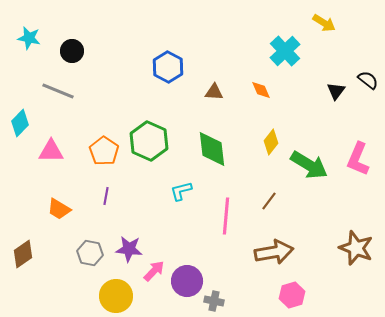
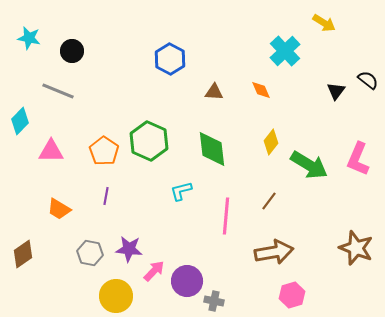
blue hexagon: moved 2 px right, 8 px up
cyan diamond: moved 2 px up
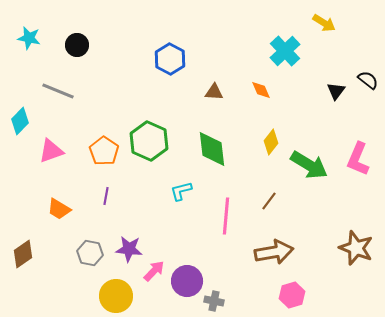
black circle: moved 5 px right, 6 px up
pink triangle: rotated 20 degrees counterclockwise
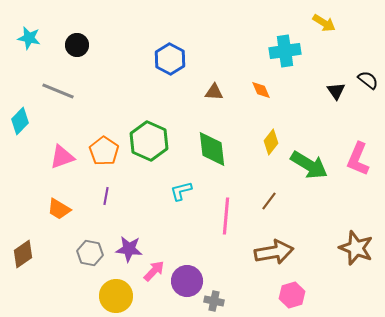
cyan cross: rotated 36 degrees clockwise
black triangle: rotated 12 degrees counterclockwise
pink triangle: moved 11 px right, 6 px down
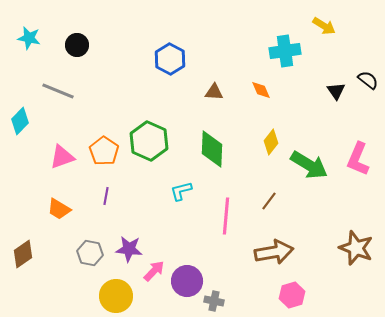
yellow arrow: moved 3 px down
green diamond: rotated 9 degrees clockwise
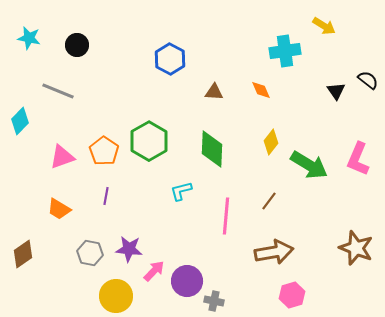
green hexagon: rotated 6 degrees clockwise
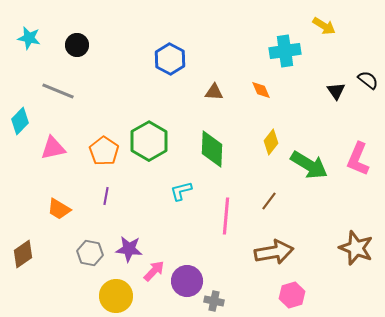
pink triangle: moved 9 px left, 9 px up; rotated 8 degrees clockwise
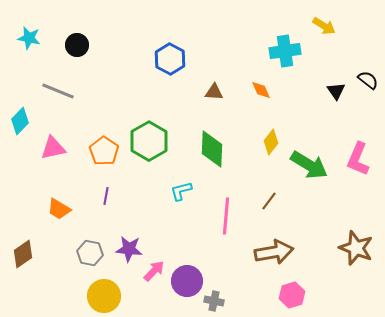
yellow circle: moved 12 px left
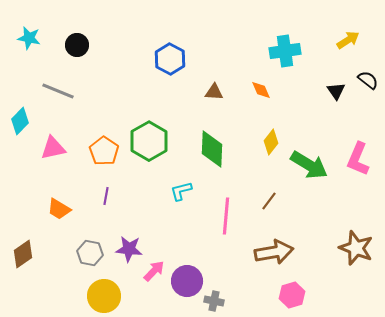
yellow arrow: moved 24 px right, 14 px down; rotated 65 degrees counterclockwise
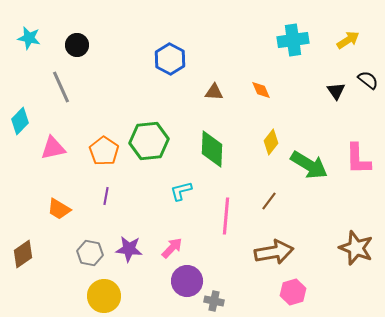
cyan cross: moved 8 px right, 11 px up
gray line: moved 3 px right, 4 px up; rotated 44 degrees clockwise
green hexagon: rotated 24 degrees clockwise
pink L-shape: rotated 24 degrees counterclockwise
pink arrow: moved 18 px right, 23 px up
pink hexagon: moved 1 px right, 3 px up
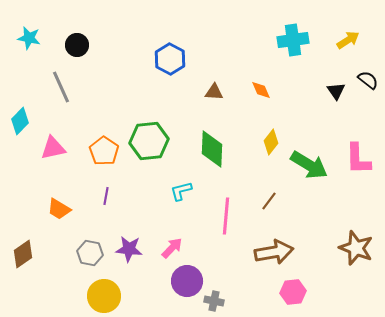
pink hexagon: rotated 10 degrees clockwise
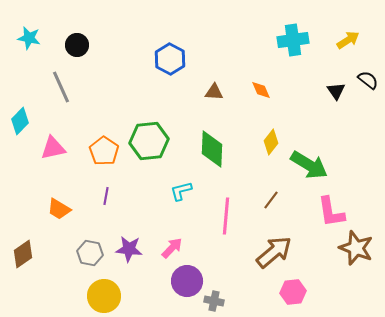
pink L-shape: moved 27 px left, 53 px down; rotated 8 degrees counterclockwise
brown line: moved 2 px right, 1 px up
brown arrow: rotated 30 degrees counterclockwise
